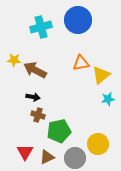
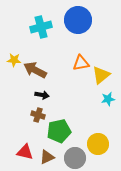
black arrow: moved 9 px right, 2 px up
red triangle: rotated 48 degrees counterclockwise
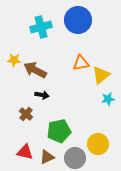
brown cross: moved 12 px left, 1 px up; rotated 24 degrees clockwise
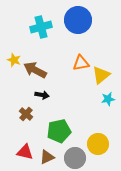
yellow star: rotated 16 degrees clockwise
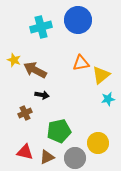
brown cross: moved 1 px left, 1 px up; rotated 24 degrees clockwise
yellow circle: moved 1 px up
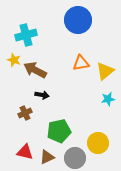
cyan cross: moved 15 px left, 8 px down
yellow triangle: moved 4 px right, 4 px up
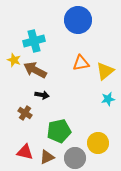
cyan cross: moved 8 px right, 6 px down
brown cross: rotated 32 degrees counterclockwise
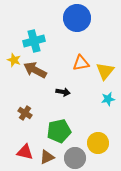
blue circle: moved 1 px left, 2 px up
yellow triangle: rotated 12 degrees counterclockwise
black arrow: moved 21 px right, 3 px up
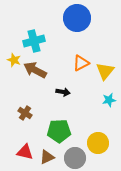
orange triangle: rotated 18 degrees counterclockwise
cyan star: moved 1 px right, 1 px down
green pentagon: rotated 10 degrees clockwise
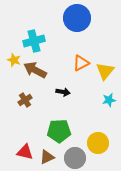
brown cross: moved 13 px up; rotated 24 degrees clockwise
